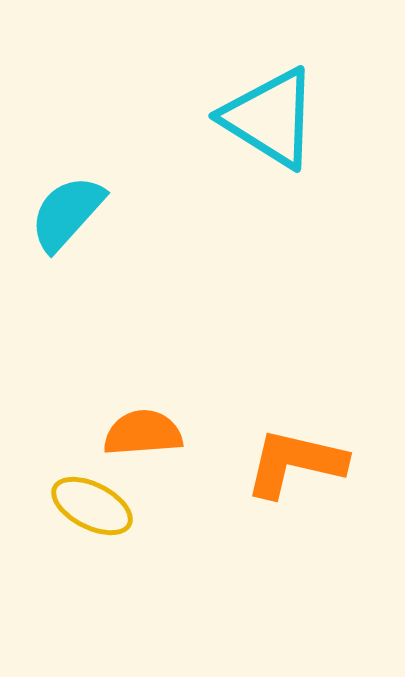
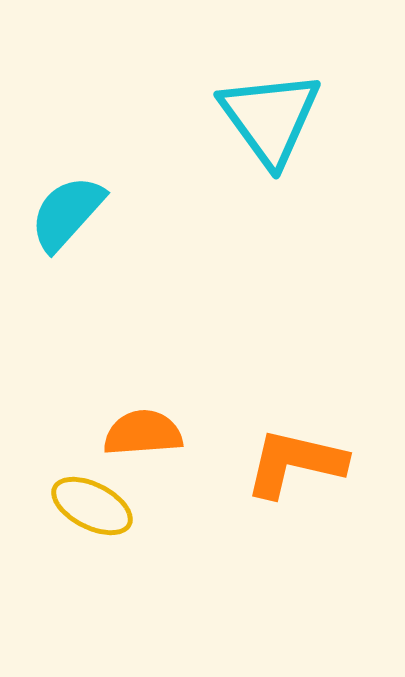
cyan triangle: rotated 22 degrees clockwise
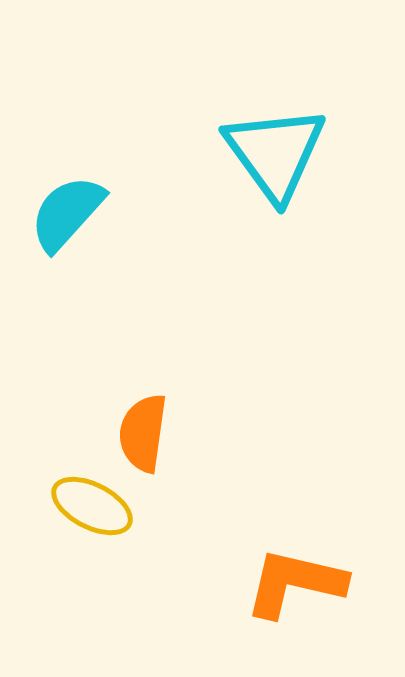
cyan triangle: moved 5 px right, 35 px down
orange semicircle: rotated 78 degrees counterclockwise
orange L-shape: moved 120 px down
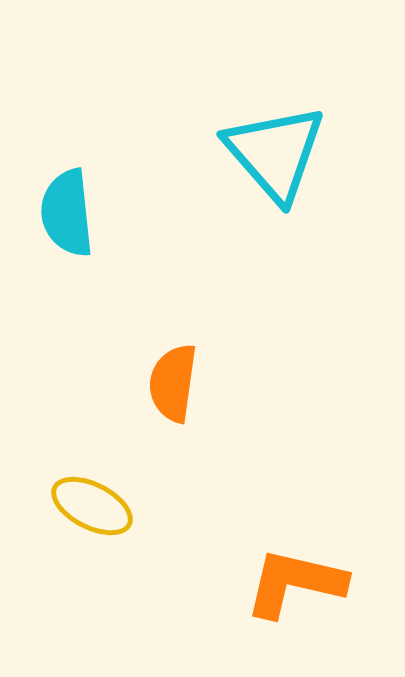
cyan triangle: rotated 5 degrees counterclockwise
cyan semicircle: rotated 48 degrees counterclockwise
orange semicircle: moved 30 px right, 50 px up
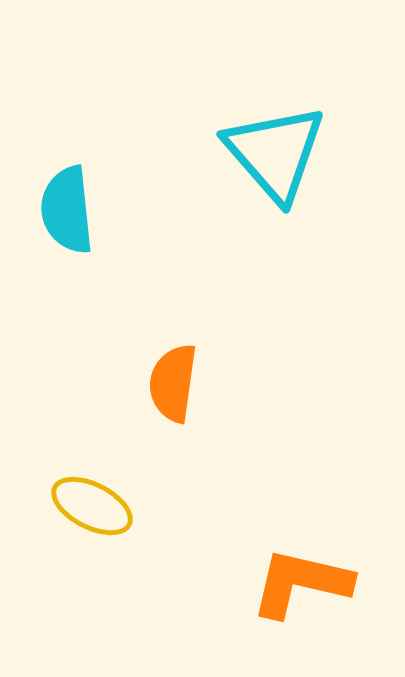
cyan semicircle: moved 3 px up
orange L-shape: moved 6 px right
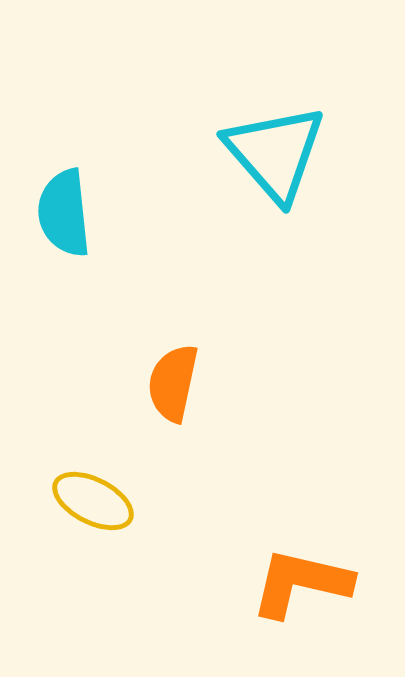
cyan semicircle: moved 3 px left, 3 px down
orange semicircle: rotated 4 degrees clockwise
yellow ellipse: moved 1 px right, 5 px up
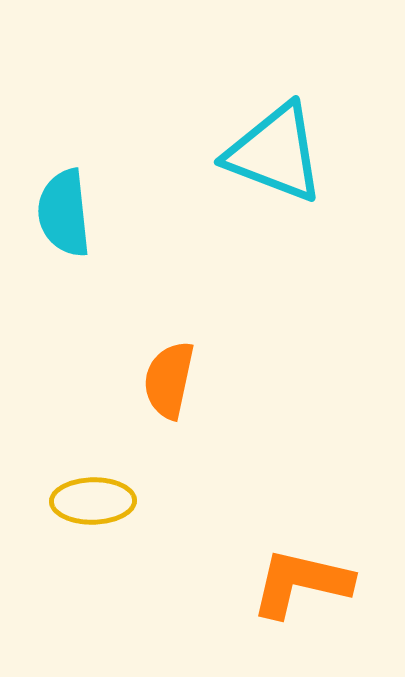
cyan triangle: rotated 28 degrees counterclockwise
orange semicircle: moved 4 px left, 3 px up
yellow ellipse: rotated 28 degrees counterclockwise
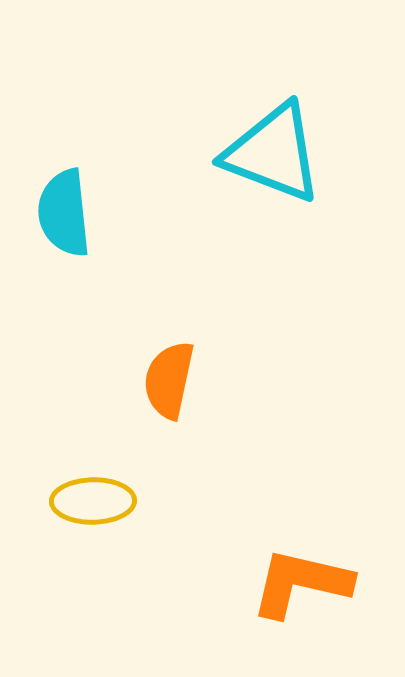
cyan triangle: moved 2 px left
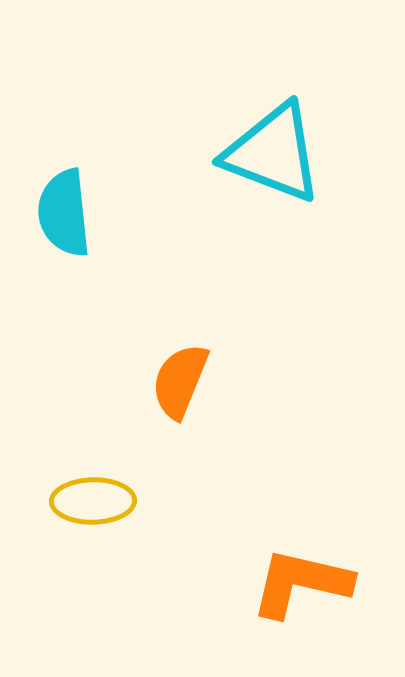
orange semicircle: moved 11 px right, 1 px down; rotated 10 degrees clockwise
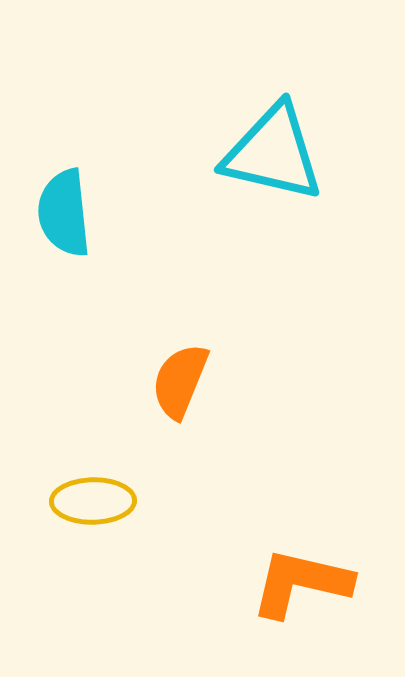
cyan triangle: rotated 8 degrees counterclockwise
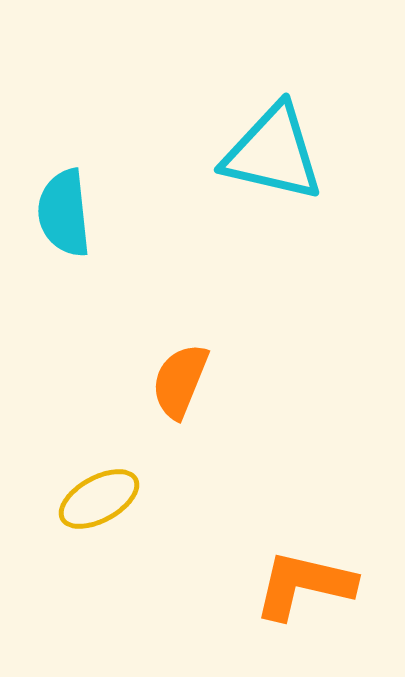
yellow ellipse: moved 6 px right, 2 px up; rotated 28 degrees counterclockwise
orange L-shape: moved 3 px right, 2 px down
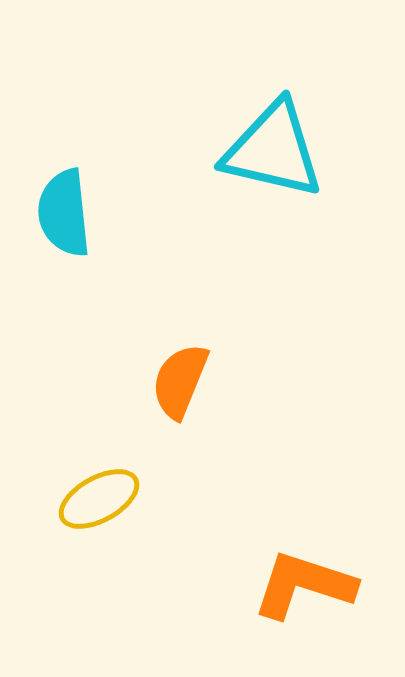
cyan triangle: moved 3 px up
orange L-shape: rotated 5 degrees clockwise
